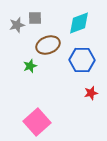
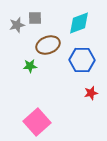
green star: rotated 16 degrees clockwise
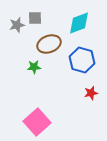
brown ellipse: moved 1 px right, 1 px up
blue hexagon: rotated 15 degrees clockwise
green star: moved 4 px right, 1 px down
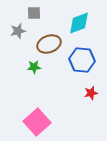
gray square: moved 1 px left, 5 px up
gray star: moved 1 px right, 6 px down
blue hexagon: rotated 10 degrees counterclockwise
